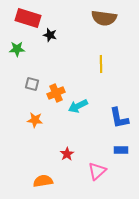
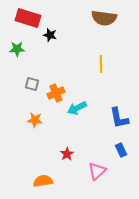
cyan arrow: moved 1 px left, 2 px down
blue rectangle: rotated 64 degrees clockwise
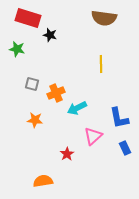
green star: rotated 14 degrees clockwise
blue rectangle: moved 4 px right, 2 px up
pink triangle: moved 4 px left, 35 px up
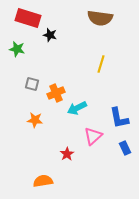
brown semicircle: moved 4 px left
yellow line: rotated 18 degrees clockwise
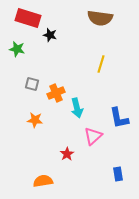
cyan arrow: rotated 78 degrees counterclockwise
blue rectangle: moved 7 px left, 26 px down; rotated 16 degrees clockwise
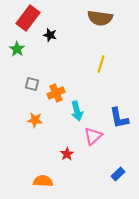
red rectangle: rotated 70 degrees counterclockwise
green star: rotated 21 degrees clockwise
cyan arrow: moved 3 px down
blue rectangle: rotated 56 degrees clockwise
orange semicircle: rotated 12 degrees clockwise
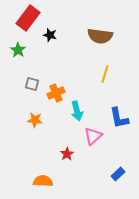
brown semicircle: moved 18 px down
green star: moved 1 px right, 1 px down
yellow line: moved 4 px right, 10 px down
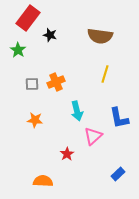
gray square: rotated 16 degrees counterclockwise
orange cross: moved 11 px up
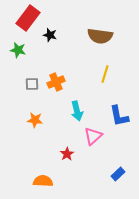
green star: rotated 21 degrees counterclockwise
blue L-shape: moved 2 px up
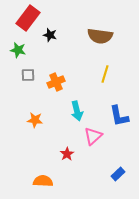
gray square: moved 4 px left, 9 px up
